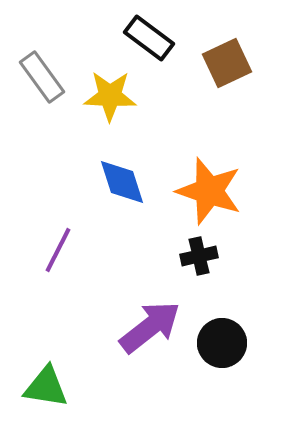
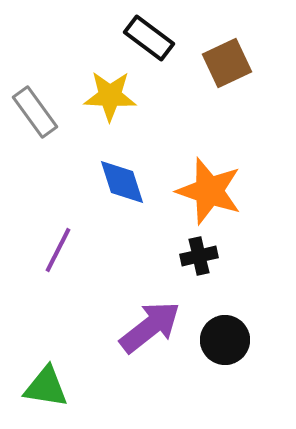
gray rectangle: moved 7 px left, 35 px down
black circle: moved 3 px right, 3 px up
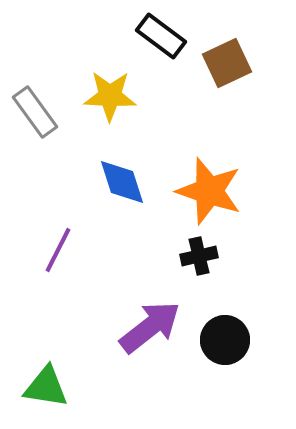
black rectangle: moved 12 px right, 2 px up
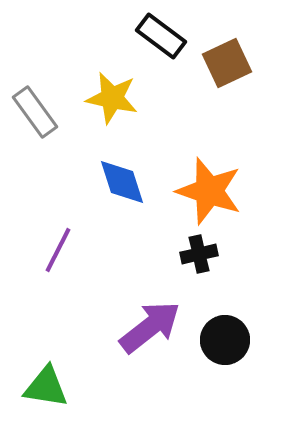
yellow star: moved 2 px right, 2 px down; rotated 10 degrees clockwise
black cross: moved 2 px up
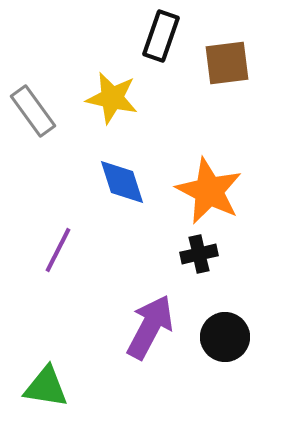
black rectangle: rotated 72 degrees clockwise
brown square: rotated 18 degrees clockwise
gray rectangle: moved 2 px left, 1 px up
orange star: rotated 8 degrees clockwise
purple arrow: rotated 24 degrees counterclockwise
black circle: moved 3 px up
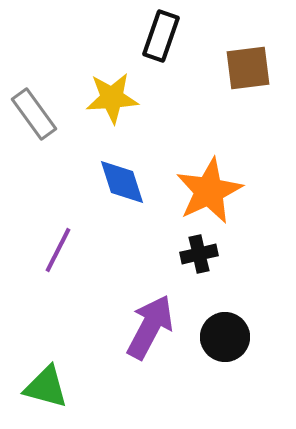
brown square: moved 21 px right, 5 px down
yellow star: rotated 16 degrees counterclockwise
gray rectangle: moved 1 px right, 3 px down
orange star: rotated 20 degrees clockwise
green triangle: rotated 6 degrees clockwise
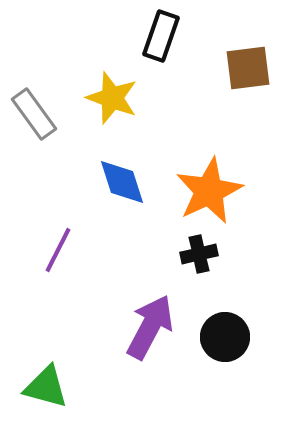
yellow star: rotated 24 degrees clockwise
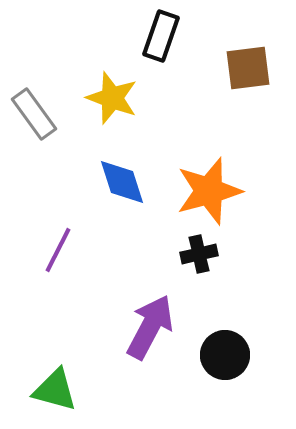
orange star: rotated 10 degrees clockwise
black circle: moved 18 px down
green triangle: moved 9 px right, 3 px down
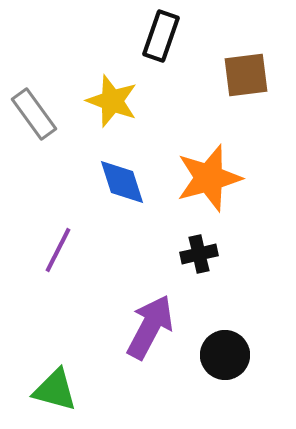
brown square: moved 2 px left, 7 px down
yellow star: moved 3 px down
orange star: moved 13 px up
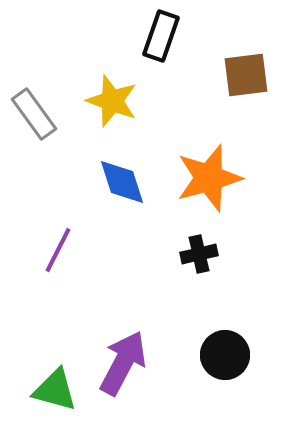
purple arrow: moved 27 px left, 36 px down
